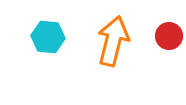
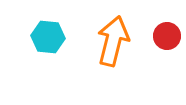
red circle: moved 2 px left
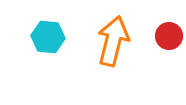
red circle: moved 2 px right
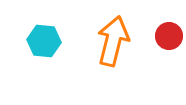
cyan hexagon: moved 4 px left, 4 px down
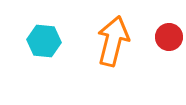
red circle: moved 1 px down
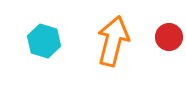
cyan hexagon: rotated 12 degrees clockwise
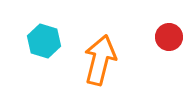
orange arrow: moved 13 px left, 19 px down
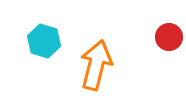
orange arrow: moved 4 px left, 5 px down
